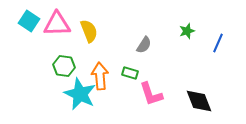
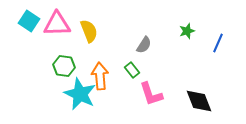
green rectangle: moved 2 px right, 3 px up; rotated 35 degrees clockwise
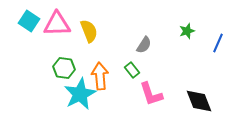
green hexagon: moved 2 px down
cyan star: rotated 20 degrees clockwise
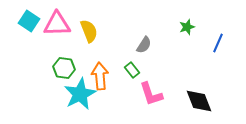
green star: moved 4 px up
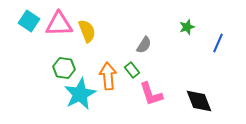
pink triangle: moved 2 px right
yellow semicircle: moved 2 px left
orange arrow: moved 8 px right
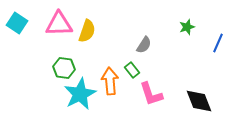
cyan square: moved 12 px left, 2 px down
yellow semicircle: rotated 40 degrees clockwise
orange arrow: moved 2 px right, 5 px down
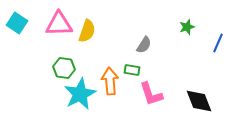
green rectangle: rotated 42 degrees counterclockwise
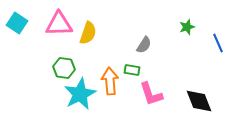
yellow semicircle: moved 1 px right, 2 px down
blue line: rotated 48 degrees counterclockwise
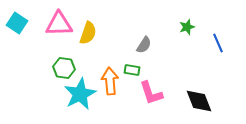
pink L-shape: moved 1 px up
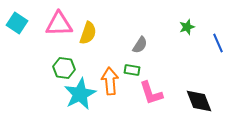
gray semicircle: moved 4 px left
